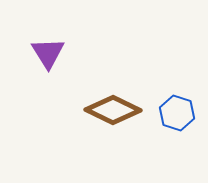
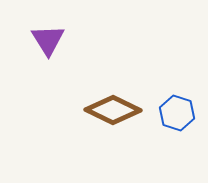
purple triangle: moved 13 px up
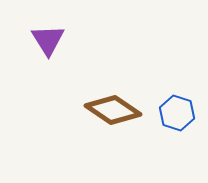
brown diamond: rotated 8 degrees clockwise
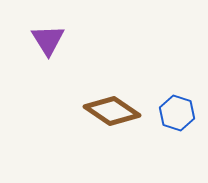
brown diamond: moved 1 px left, 1 px down
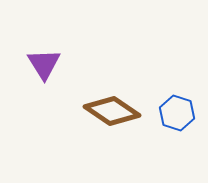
purple triangle: moved 4 px left, 24 px down
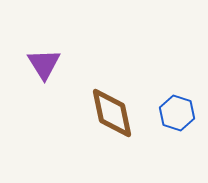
brown diamond: moved 2 px down; rotated 44 degrees clockwise
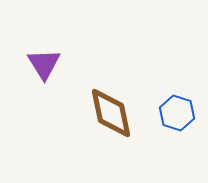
brown diamond: moved 1 px left
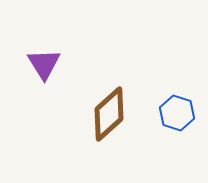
brown diamond: moved 2 px left, 1 px down; rotated 60 degrees clockwise
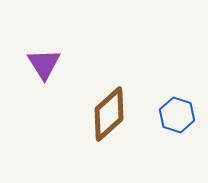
blue hexagon: moved 2 px down
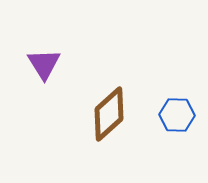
blue hexagon: rotated 16 degrees counterclockwise
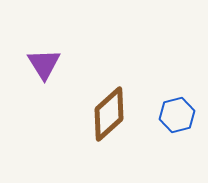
blue hexagon: rotated 16 degrees counterclockwise
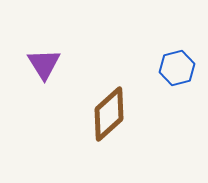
blue hexagon: moved 47 px up
